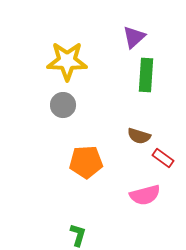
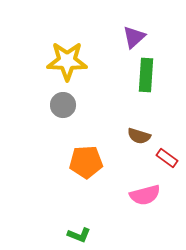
red rectangle: moved 4 px right
green L-shape: moved 1 px right; rotated 95 degrees clockwise
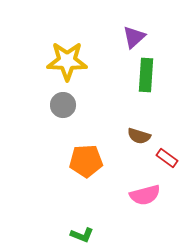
orange pentagon: moved 1 px up
green L-shape: moved 3 px right
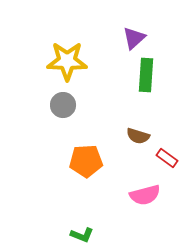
purple triangle: moved 1 px down
brown semicircle: moved 1 px left
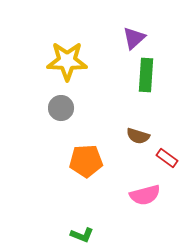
gray circle: moved 2 px left, 3 px down
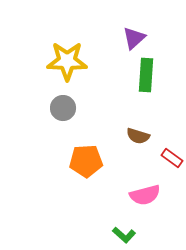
gray circle: moved 2 px right
red rectangle: moved 5 px right
green L-shape: moved 42 px right; rotated 20 degrees clockwise
